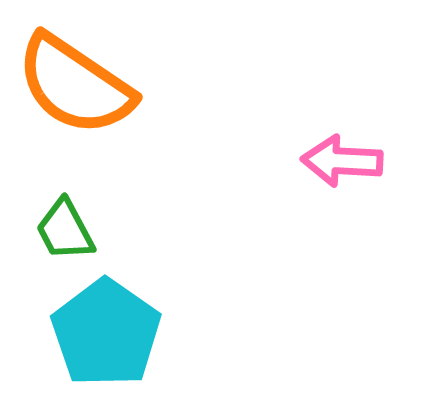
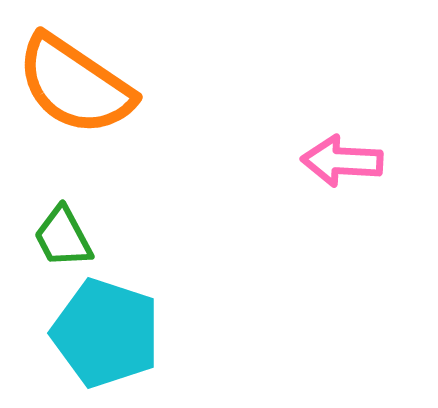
green trapezoid: moved 2 px left, 7 px down
cyan pentagon: rotated 17 degrees counterclockwise
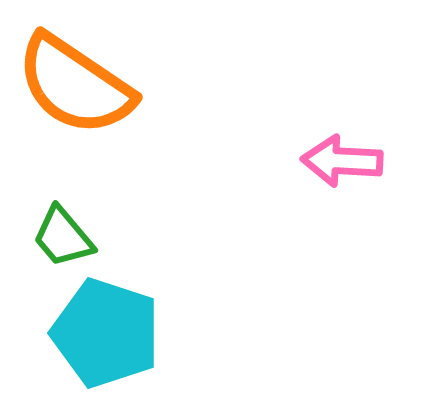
green trapezoid: rotated 12 degrees counterclockwise
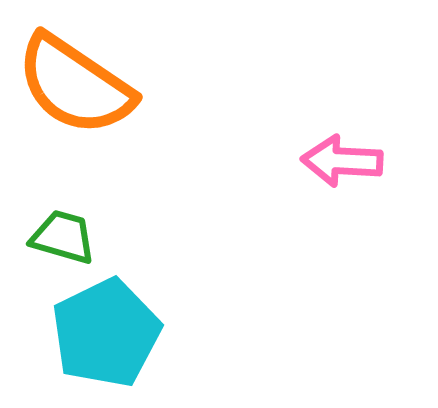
green trapezoid: rotated 146 degrees clockwise
cyan pentagon: rotated 28 degrees clockwise
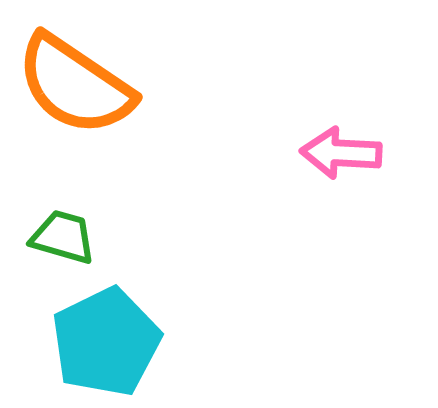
pink arrow: moved 1 px left, 8 px up
cyan pentagon: moved 9 px down
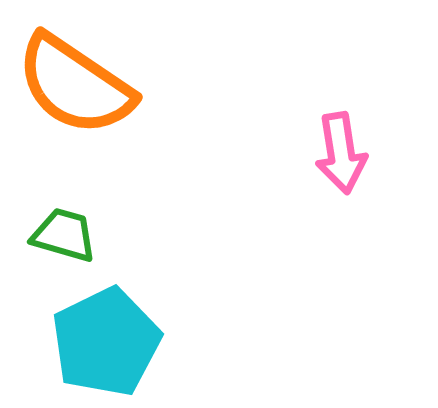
pink arrow: rotated 102 degrees counterclockwise
green trapezoid: moved 1 px right, 2 px up
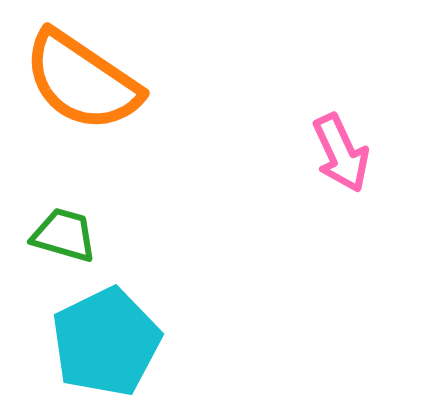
orange semicircle: moved 7 px right, 4 px up
pink arrow: rotated 16 degrees counterclockwise
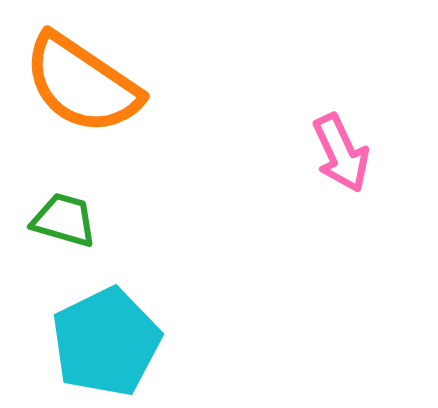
orange semicircle: moved 3 px down
green trapezoid: moved 15 px up
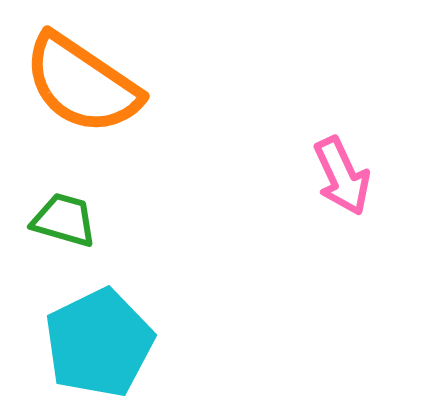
pink arrow: moved 1 px right, 23 px down
cyan pentagon: moved 7 px left, 1 px down
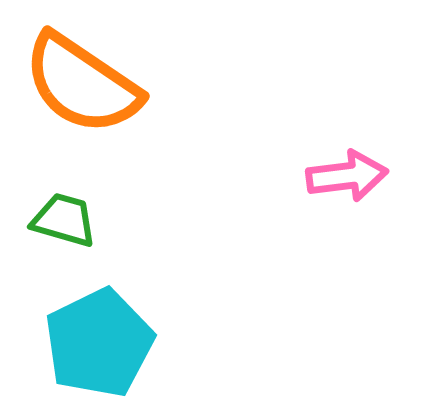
pink arrow: moved 5 px right; rotated 72 degrees counterclockwise
